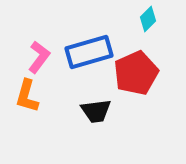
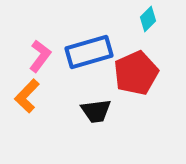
pink L-shape: moved 1 px right, 1 px up
orange L-shape: rotated 28 degrees clockwise
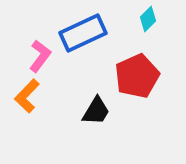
blue rectangle: moved 6 px left, 19 px up; rotated 9 degrees counterclockwise
red pentagon: moved 1 px right, 3 px down
black trapezoid: rotated 52 degrees counterclockwise
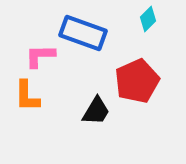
blue rectangle: rotated 45 degrees clockwise
pink L-shape: rotated 128 degrees counterclockwise
red pentagon: moved 5 px down
orange L-shape: rotated 44 degrees counterclockwise
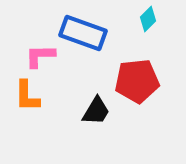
red pentagon: rotated 18 degrees clockwise
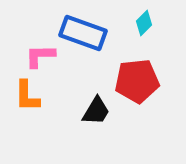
cyan diamond: moved 4 px left, 4 px down
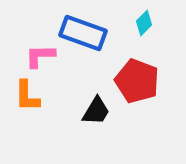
red pentagon: rotated 27 degrees clockwise
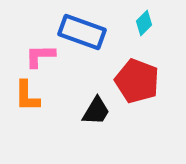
blue rectangle: moved 1 px left, 1 px up
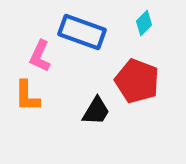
pink L-shape: rotated 64 degrees counterclockwise
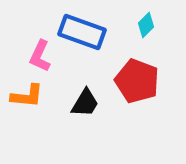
cyan diamond: moved 2 px right, 2 px down
orange L-shape: rotated 84 degrees counterclockwise
black trapezoid: moved 11 px left, 8 px up
